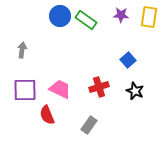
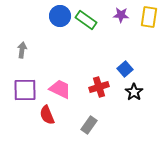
blue square: moved 3 px left, 9 px down
black star: moved 1 px left, 1 px down; rotated 12 degrees clockwise
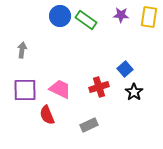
gray rectangle: rotated 30 degrees clockwise
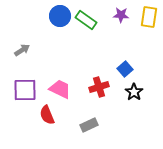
gray arrow: rotated 49 degrees clockwise
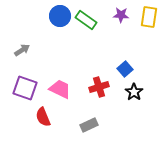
purple square: moved 2 px up; rotated 20 degrees clockwise
red semicircle: moved 4 px left, 2 px down
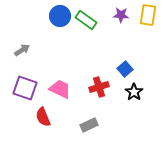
yellow rectangle: moved 1 px left, 2 px up
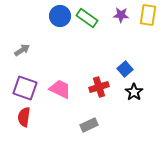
green rectangle: moved 1 px right, 2 px up
red semicircle: moved 19 px left; rotated 30 degrees clockwise
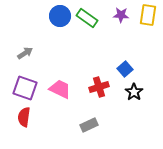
gray arrow: moved 3 px right, 3 px down
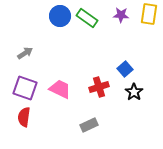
yellow rectangle: moved 1 px right, 1 px up
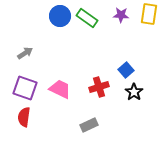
blue square: moved 1 px right, 1 px down
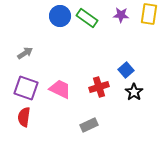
purple square: moved 1 px right
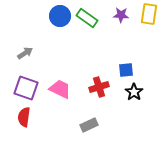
blue square: rotated 35 degrees clockwise
